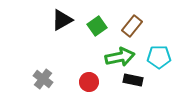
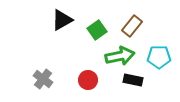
green square: moved 4 px down
green arrow: moved 1 px up
red circle: moved 1 px left, 2 px up
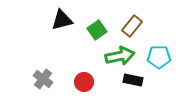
black triangle: rotated 15 degrees clockwise
red circle: moved 4 px left, 2 px down
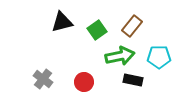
black triangle: moved 2 px down
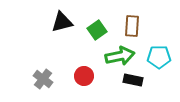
brown rectangle: rotated 35 degrees counterclockwise
red circle: moved 6 px up
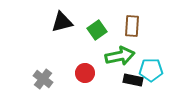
cyan pentagon: moved 8 px left, 13 px down
red circle: moved 1 px right, 3 px up
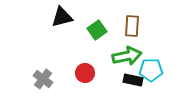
black triangle: moved 5 px up
green arrow: moved 7 px right
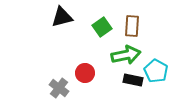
green square: moved 5 px right, 3 px up
green arrow: moved 1 px left, 1 px up
cyan pentagon: moved 5 px right, 1 px down; rotated 30 degrees clockwise
gray cross: moved 16 px right, 9 px down
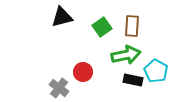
red circle: moved 2 px left, 1 px up
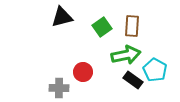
cyan pentagon: moved 1 px left, 1 px up
black rectangle: rotated 24 degrees clockwise
gray cross: rotated 36 degrees counterclockwise
